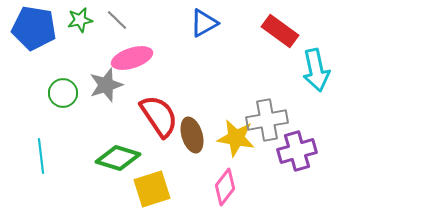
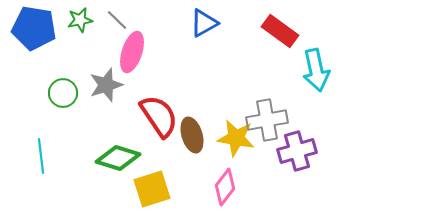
pink ellipse: moved 6 px up; rotated 54 degrees counterclockwise
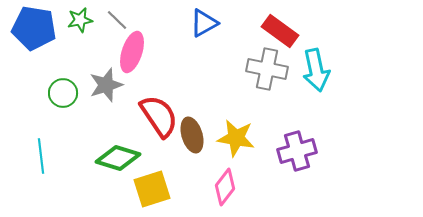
gray cross: moved 51 px up; rotated 21 degrees clockwise
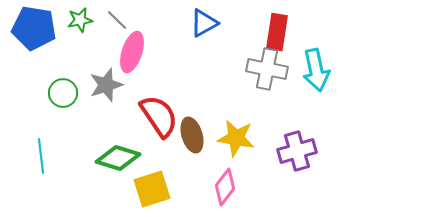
red rectangle: moved 3 px left, 1 px down; rotated 63 degrees clockwise
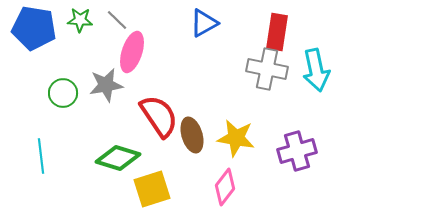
green star: rotated 15 degrees clockwise
gray star: rotated 8 degrees clockwise
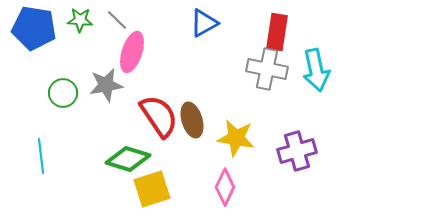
brown ellipse: moved 15 px up
green diamond: moved 10 px right, 1 px down
pink diamond: rotated 12 degrees counterclockwise
